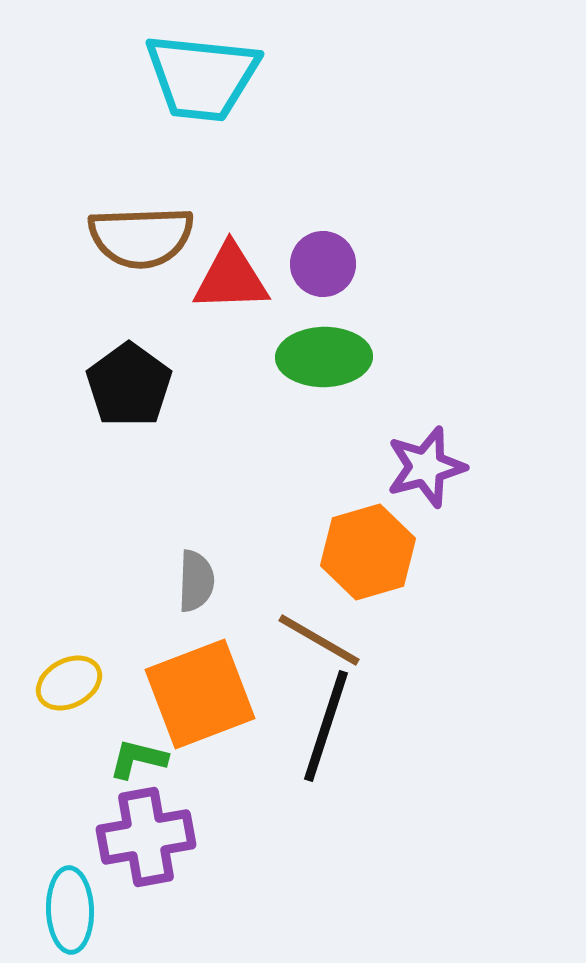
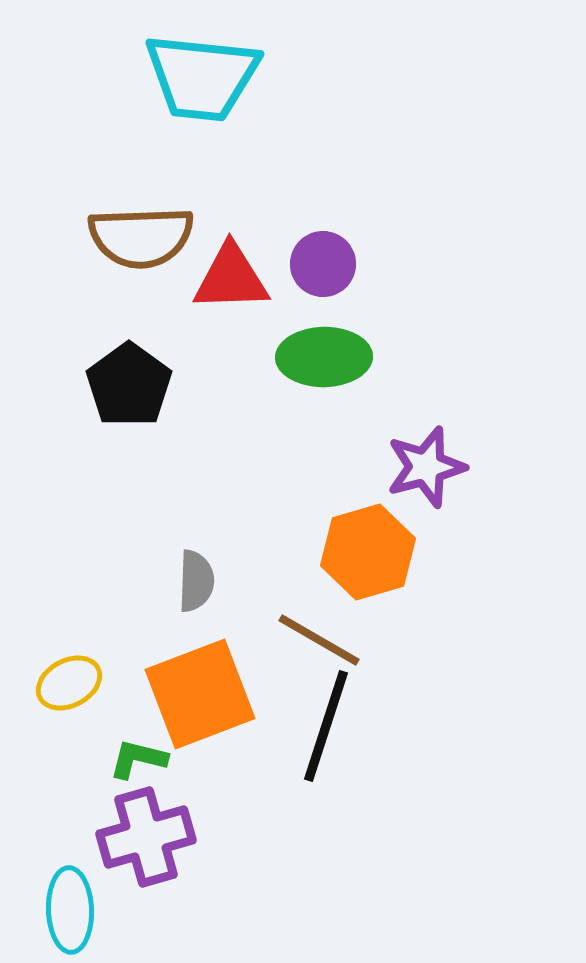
purple cross: rotated 6 degrees counterclockwise
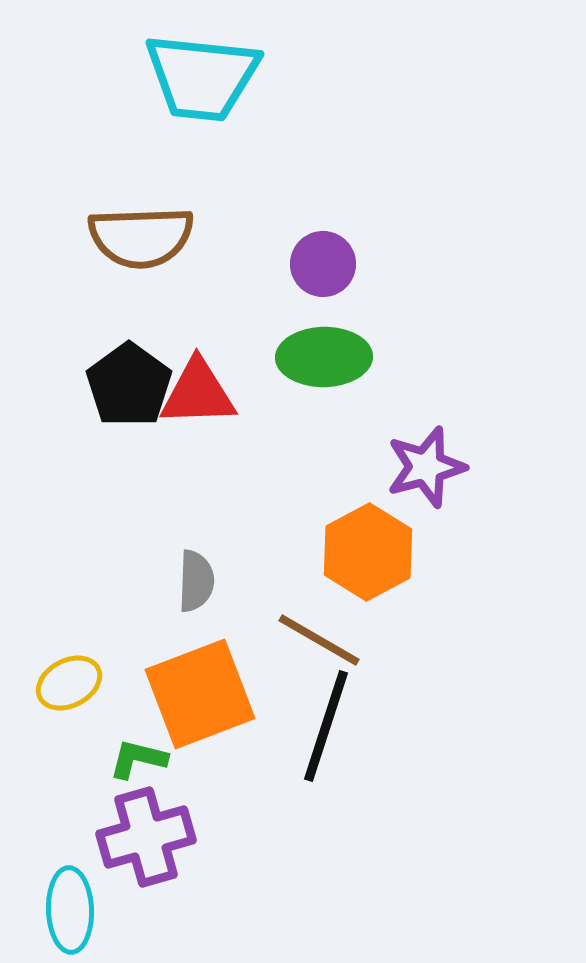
red triangle: moved 33 px left, 115 px down
orange hexagon: rotated 12 degrees counterclockwise
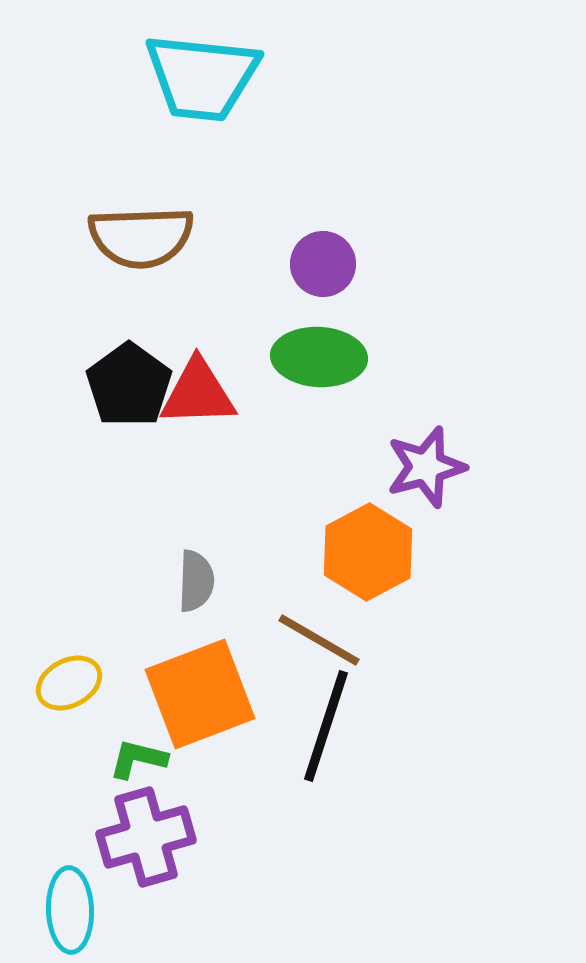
green ellipse: moved 5 px left; rotated 4 degrees clockwise
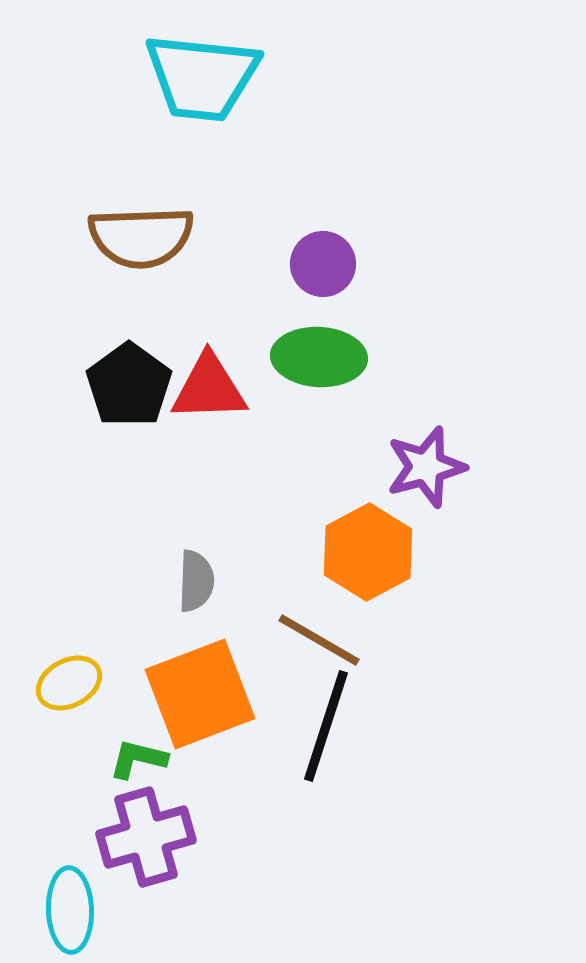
red triangle: moved 11 px right, 5 px up
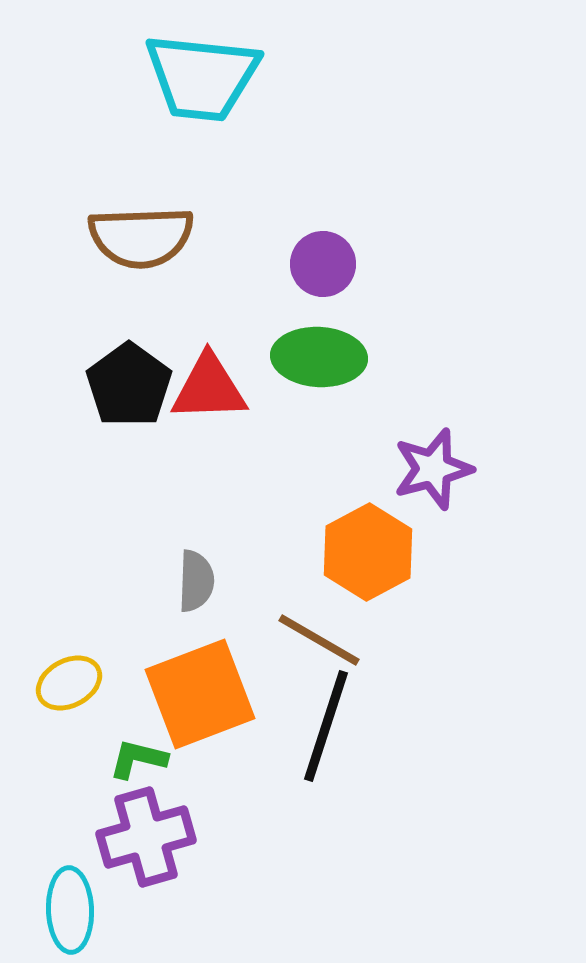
purple star: moved 7 px right, 2 px down
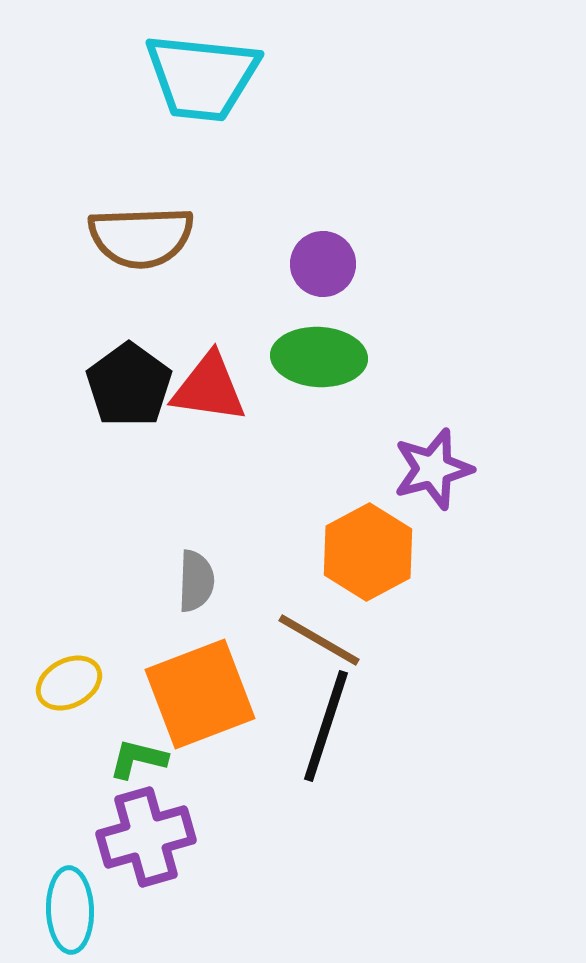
red triangle: rotated 10 degrees clockwise
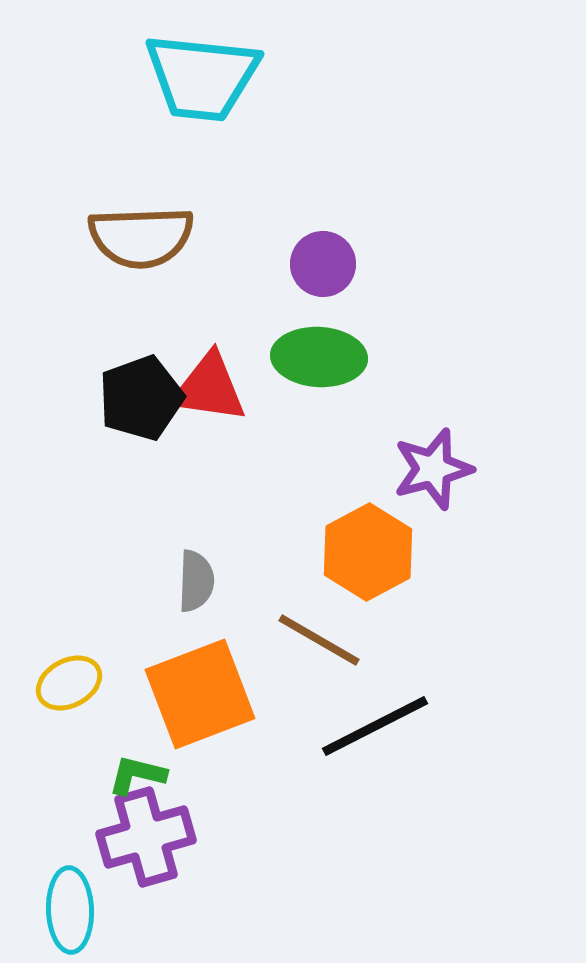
black pentagon: moved 12 px right, 13 px down; rotated 16 degrees clockwise
black line: moved 49 px right; rotated 45 degrees clockwise
green L-shape: moved 1 px left, 16 px down
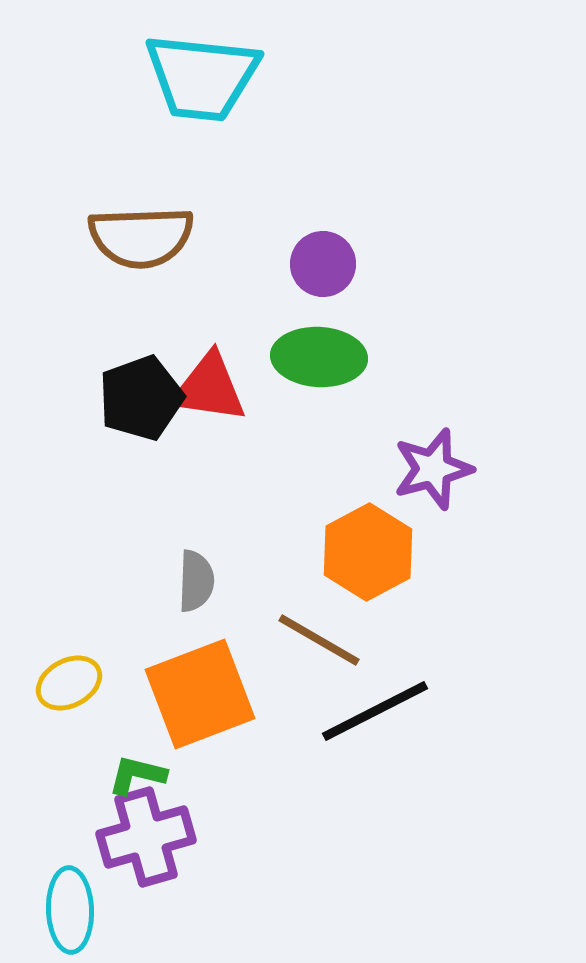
black line: moved 15 px up
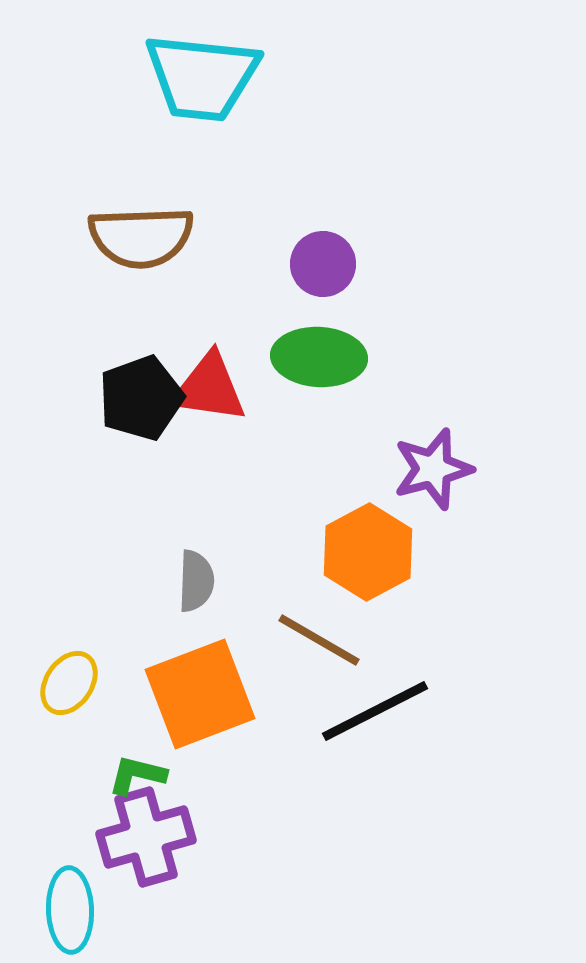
yellow ellipse: rotated 28 degrees counterclockwise
